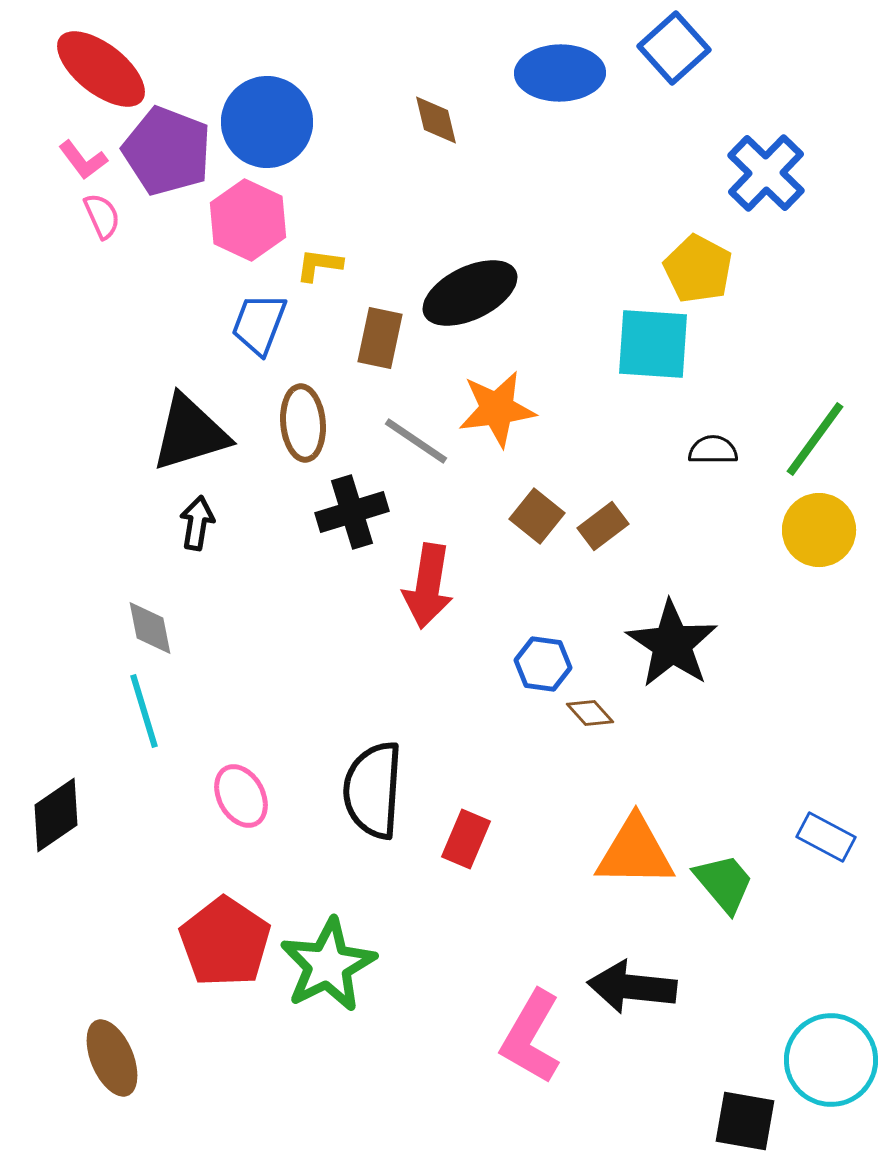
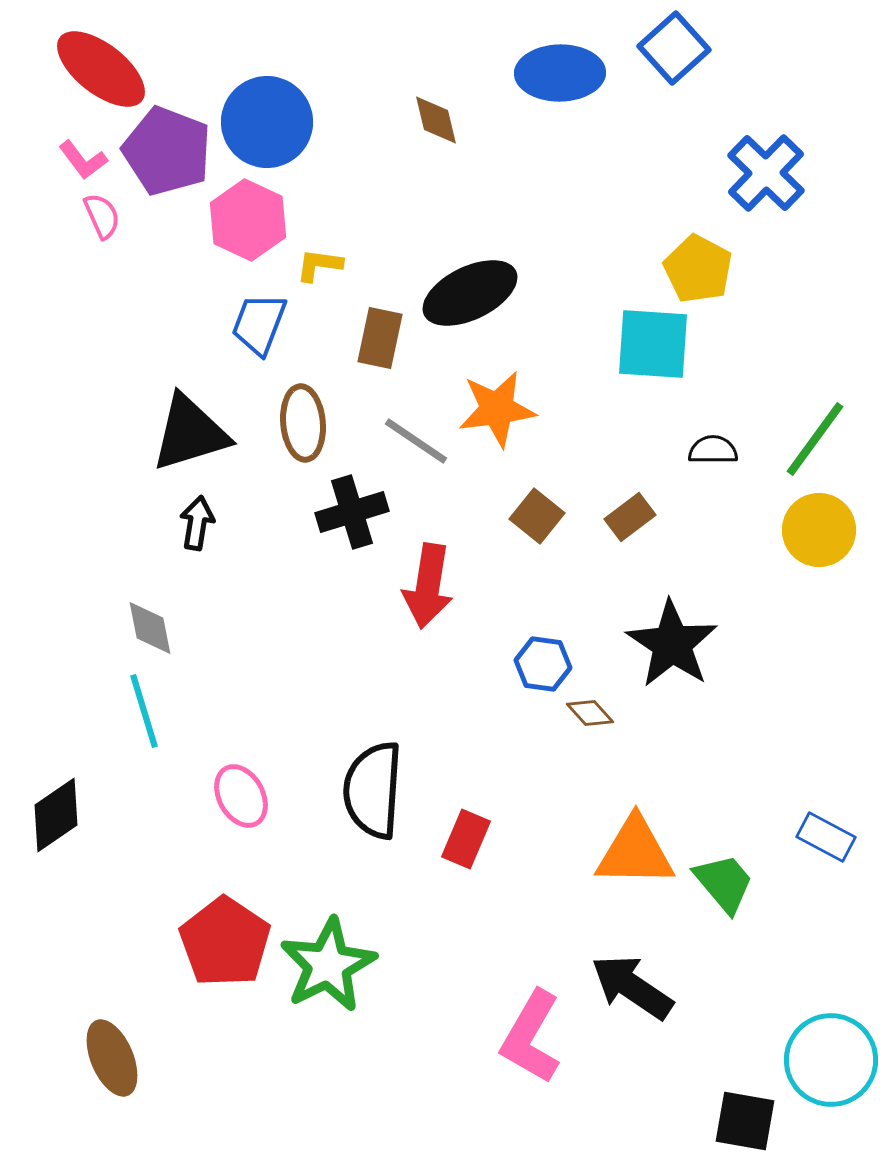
brown rectangle at (603, 526): moved 27 px right, 9 px up
black arrow at (632, 987): rotated 28 degrees clockwise
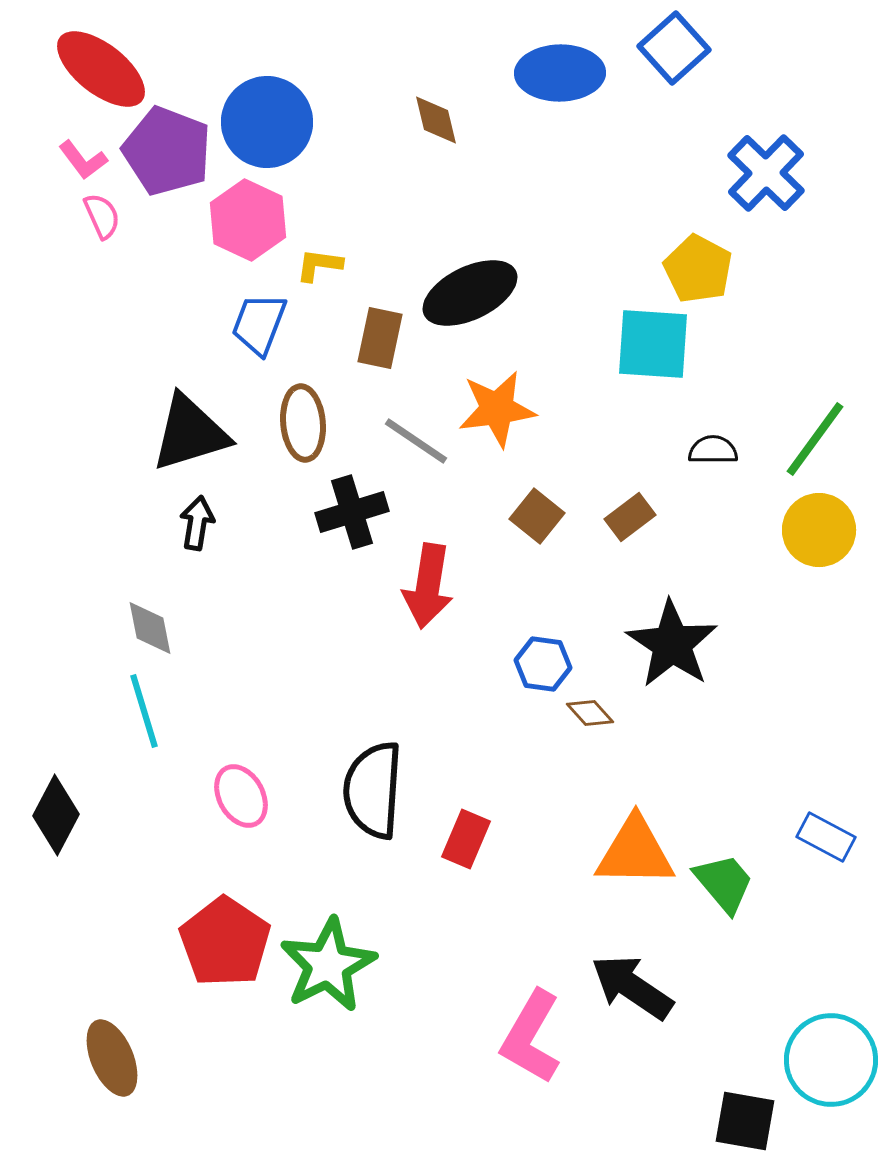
black diamond at (56, 815): rotated 28 degrees counterclockwise
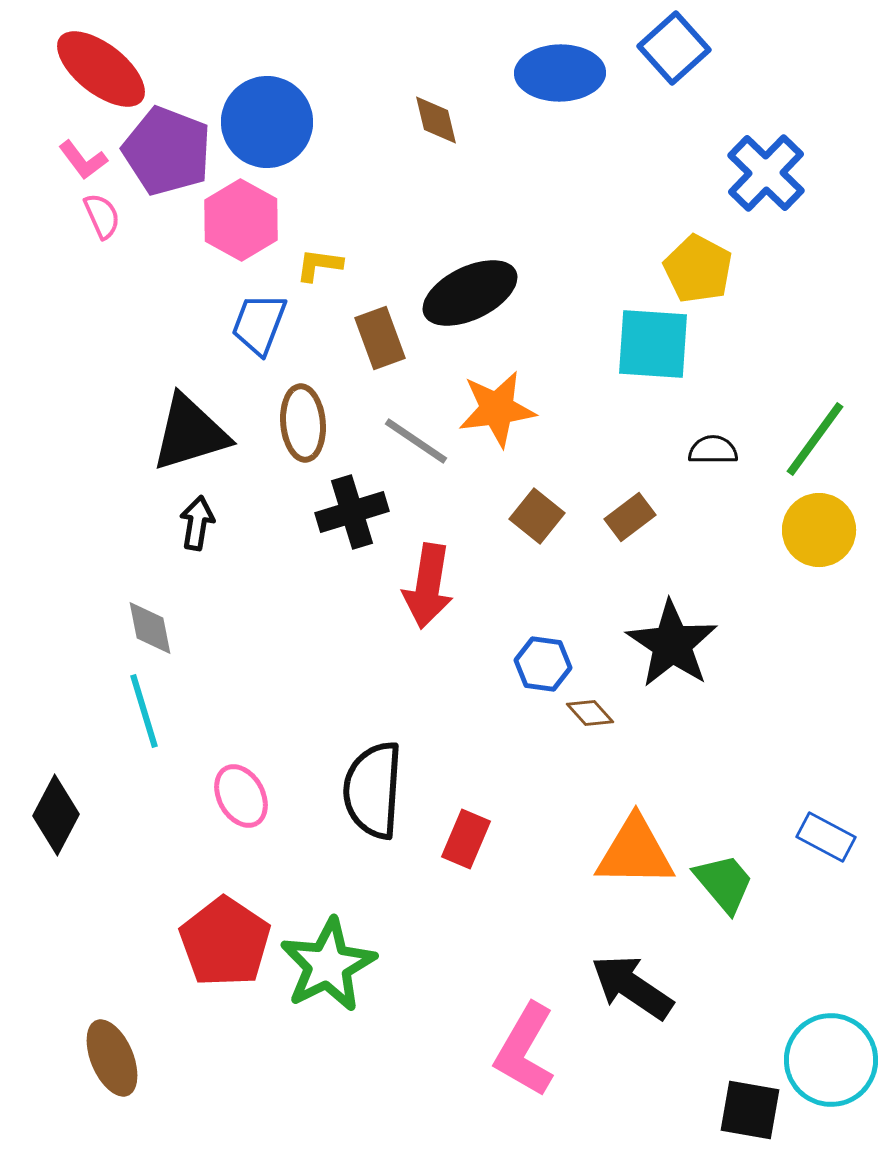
pink hexagon at (248, 220): moved 7 px left; rotated 4 degrees clockwise
brown rectangle at (380, 338): rotated 32 degrees counterclockwise
pink L-shape at (531, 1037): moved 6 px left, 13 px down
black square at (745, 1121): moved 5 px right, 11 px up
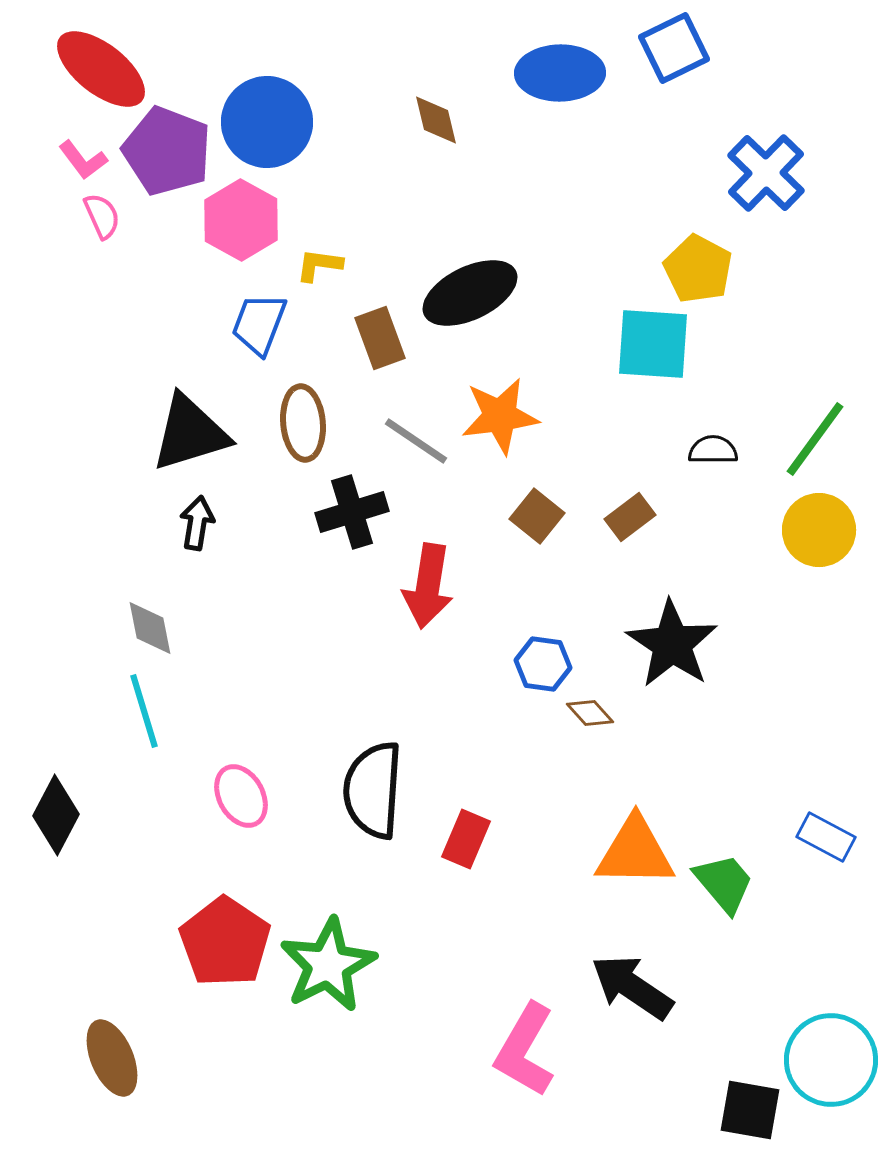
blue square at (674, 48): rotated 16 degrees clockwise
orange star at (497, 409): moved 3 px right, 7 px down
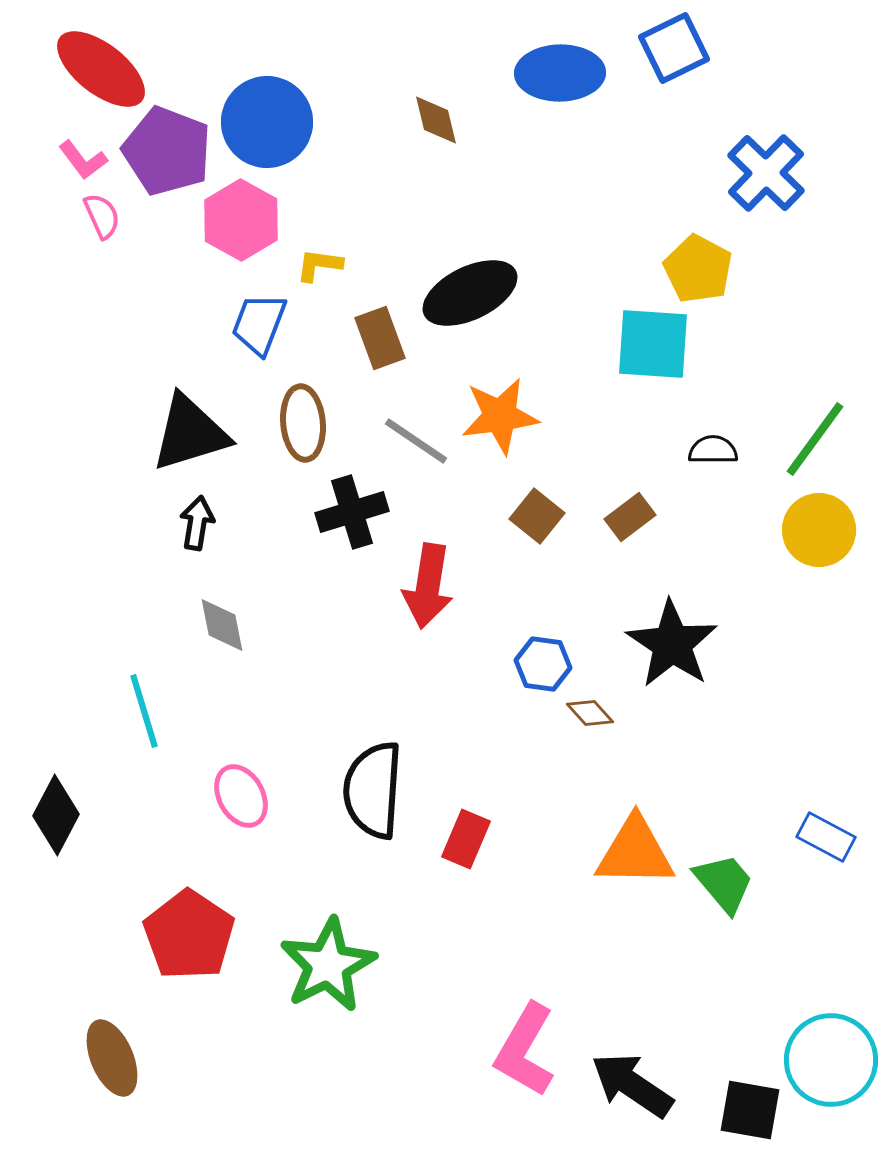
gray diamond at (150, 628): moved 72 px right, 3 px up
red pentagon at (225, 942): moved 36 px left, 7 px up
black arrow at (632, 987): moved 98 px down
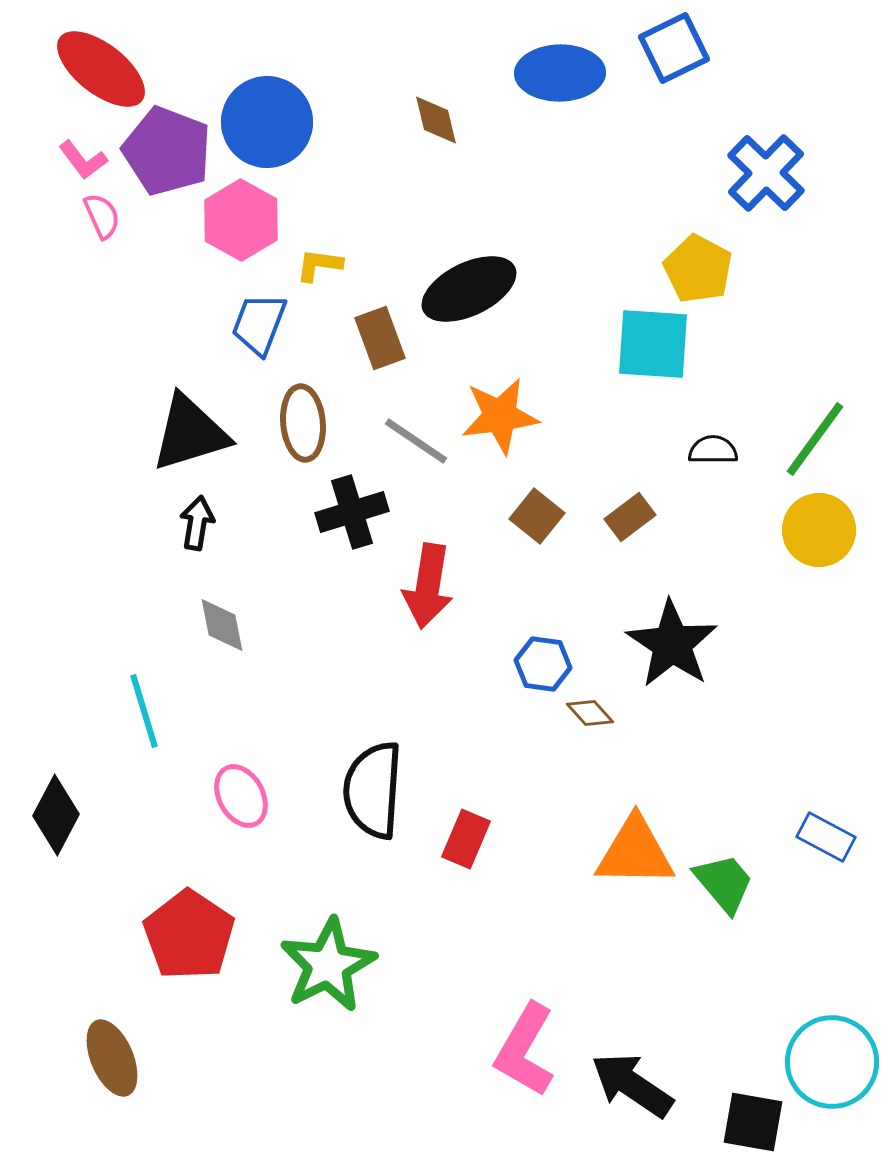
black ellipse at (470, 293): moved 1 px left, 4 px up
cyan circle at (831, 1060): moved 1 px right, 2 px down
black square at (750, 1110): moved 3 px right, 12 px down
